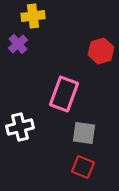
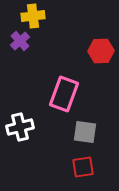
purple cross: moved 2 px right, 3 px up
red hexagon: rotated 15 degrees clockwise
gray square: moved 1 px right, 1 px up
red square: rotated 30 degrees counterclockwise
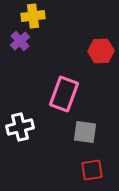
red square: moved 9 px right, 3 px down
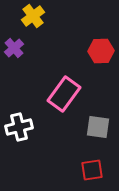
yellow cross: rotated 30 degrees counterclockwise
purple cross: moved 6 px left, 7 px down
pink rectangle: rotated 16 degrees clockwise
white cross: moved 1 px left
gray square: moved 13 px right, 5 px up
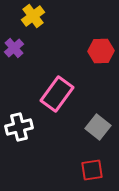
pink rectangle: moved 7 px left
gray square: rotated 30 degrees clockwise
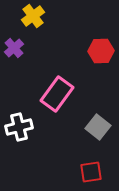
red square: moved 1 px left, 2 px down
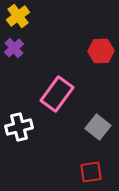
yellow cross: moved 15 px left
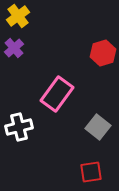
red hexagon: moved 2 px right, 2 px down; rotated 15 degrees counterclockwise
